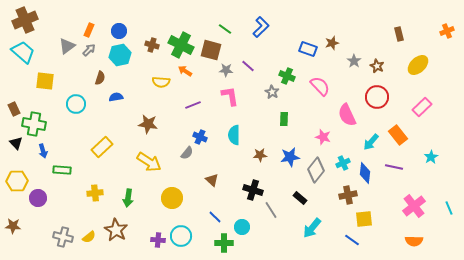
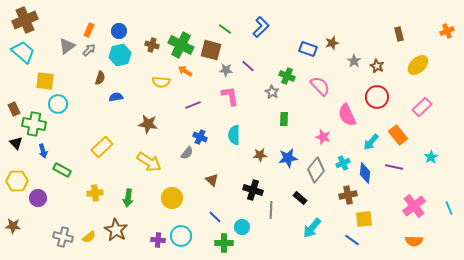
cyan circle at (76, 104): moved 18 px left
blue star at (290, 157): moved 2 px left, 1 px down
green rectangle at (62, 170): rotated 24 degrees clockwise
gray line at (271, 210): rotated 36 degrees clockwise
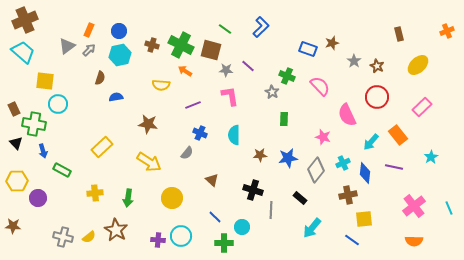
yellow semicircle at (161, 82): moved 3 px down
blue cross at (200, 137): moved 4 px up
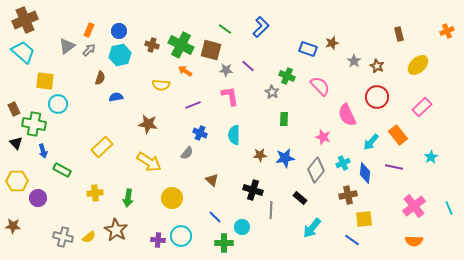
blue star at (288, 158): moved 3 px left
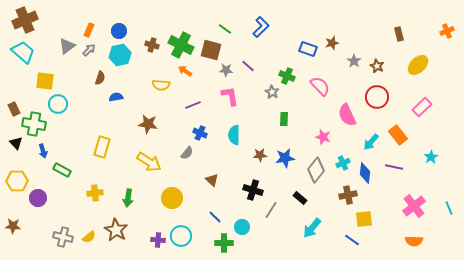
yellow rectangle at (102, 147): rotated 30 degrees counterclockwise
gray line at (271, 210): rotated 30 degrees clockwise
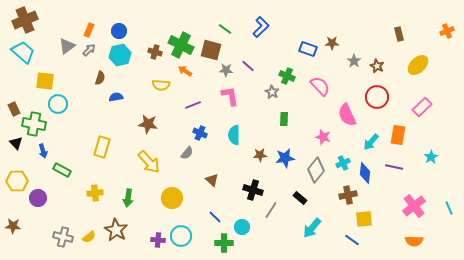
brown star at (332, 43): rotated 16 degrees clockwise
brown cross at (152, 45): moved 3 px right, 7 px down
orange rectangle at (398, 135): rotated 48 degrees clockwise
yellow arrow at (149, 162): rotated 15 degrees clockwise
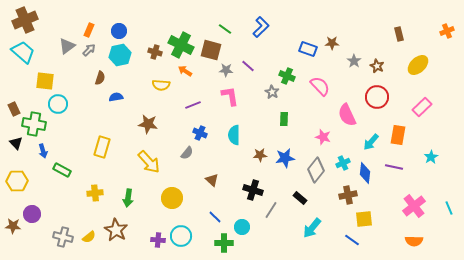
purple circle at (38, 198): moved 6 px left, 16 px down
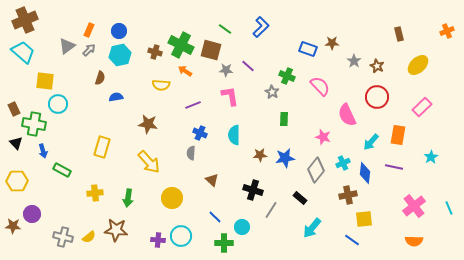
gray semicircle at (187, 153): moved 4 px right; rotated 144 degrees clockwise
brown star at (116, 230): rotated 25 degrees counterclockwise
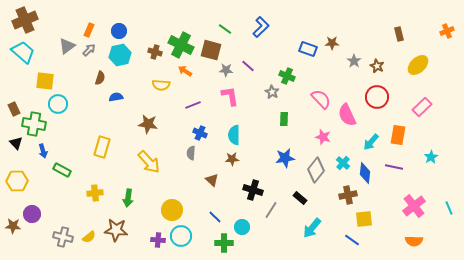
pink semicircle at (320, 86): moved 1 px right, 13 px down
brown star at (260, 155): moved 28 px left, 4 px down
cyan cross at (343, 163): rotated 24 degrees counterclockwise
yellow circle at (172, 198): moved 12 px down
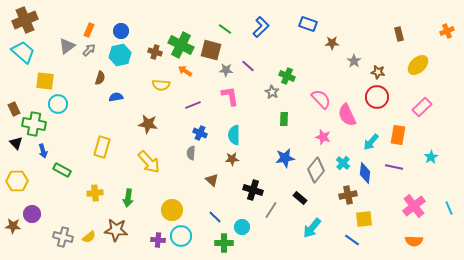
blue circle at (119, 31): moved 2 px right
blue rectangle at (308, 49): moved 25 px up
brown star at (377, 66): moved 1 px right, 6 px down; rotated 16 degrees counterclockwise
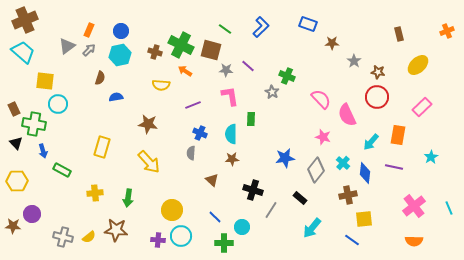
green rectangle at (284, 119): moved 33 px left
cyan semicircle at (234, 135): moved 3 px left, 1 px up
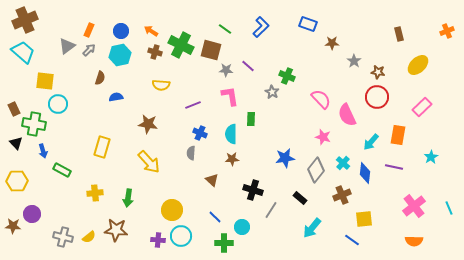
orange arrow at (185, 71): moved 34 px left, 40 px up
brown cross at (348, 195): moved 6 px left; rotated 12 degrees counterclockwise
